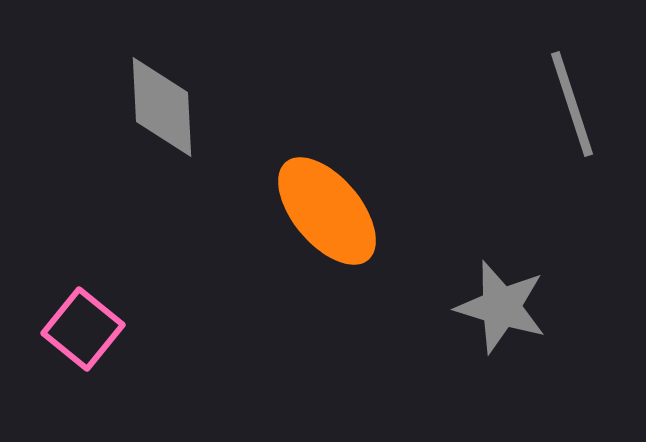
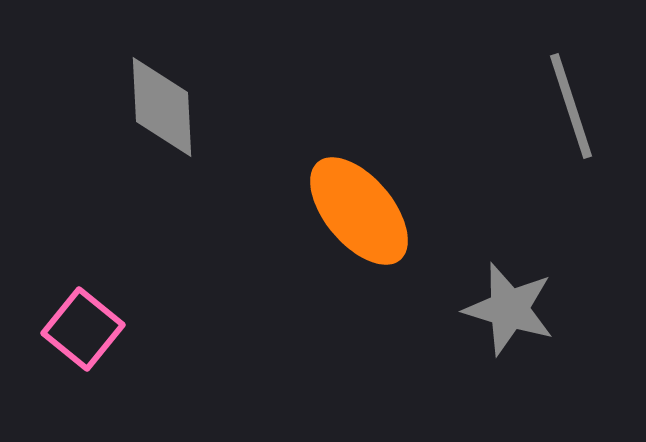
gray line: moved 1 px left, 2 px down
orange ellipse: moved 32 px right
gray star: moved 8 px right, 2 px down
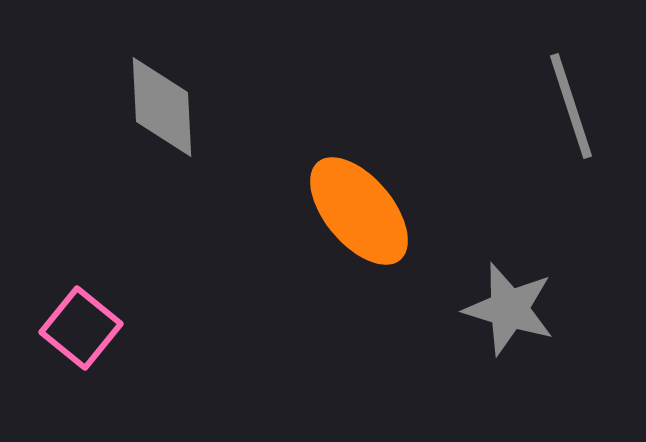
pink square: moved 2 px left, 1 px up
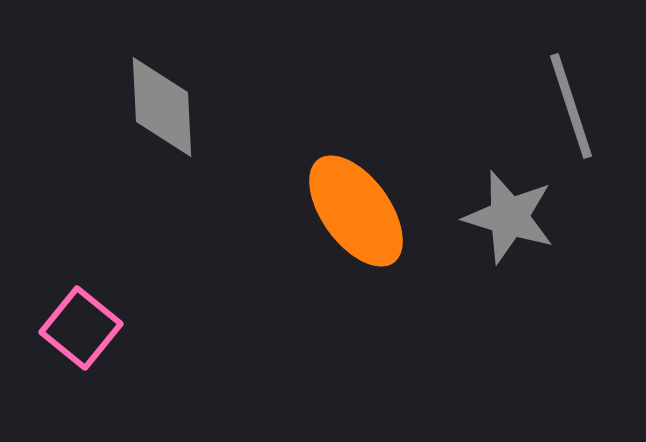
orange ellipse: moved 3 px left; rotated 4 degrees clockwise
gray star: moved 92 px up
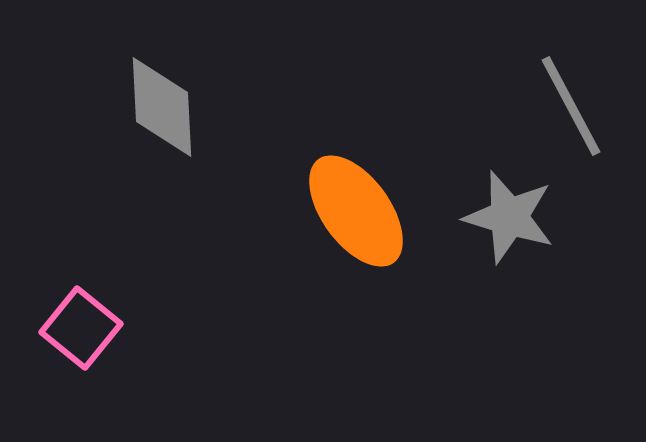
gray line: rotated 10 degrees counterclockwise
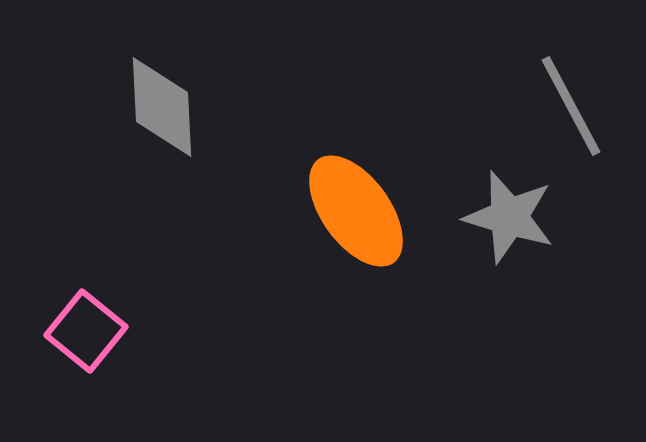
pink square: moved 5 px right, 3 px down
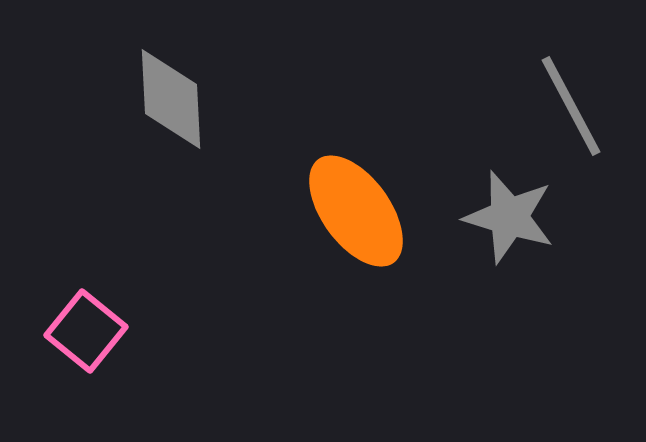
gray diamond: moved 9 px right, 8 px up
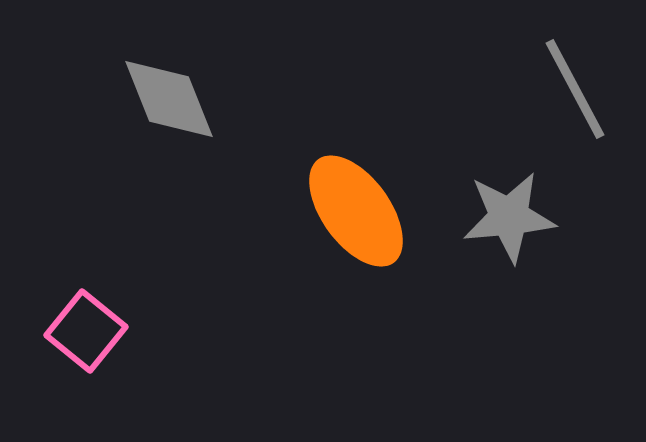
gray diamond: moved 2 px left; rotated 19 degrees counterclockwise
gray line: moved 4 px right, 17 px up
gray star: rotated 22 degrees counterclockwise
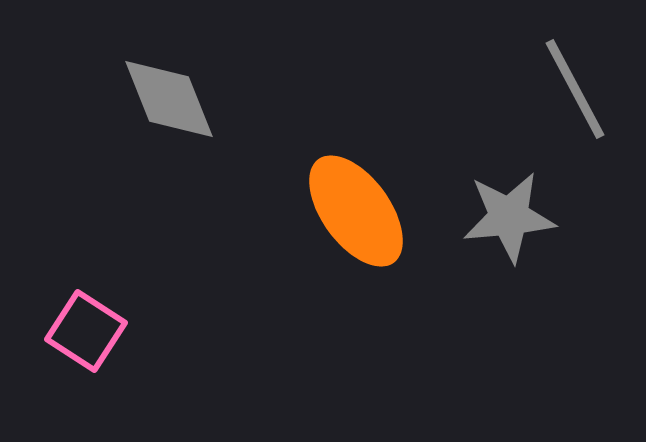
pink square: rotated 6 degrees counterclockwise
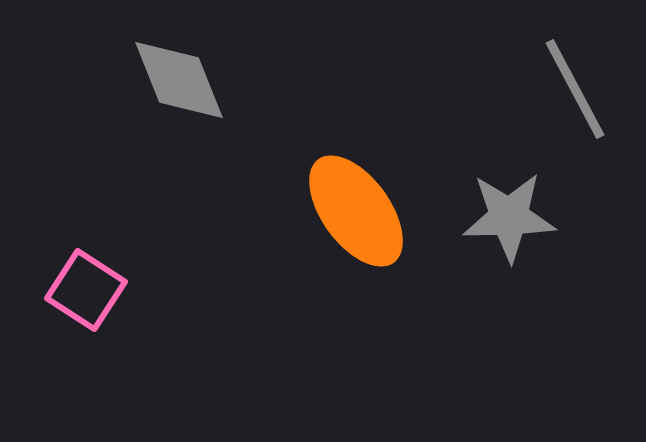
gray diamond: moved 10 px right, 19 px up
gray star: rotated 4 degrees clockwise
pink square: moved 41 px up
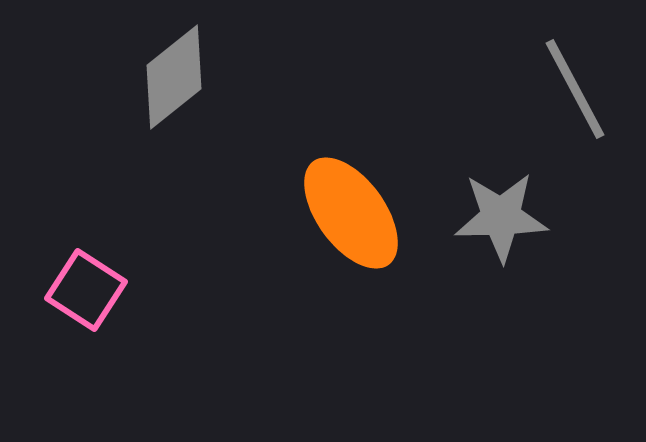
gray diamond: moved 5 px left, 3 px up; rotated 73 degrees clockwise
orange ellipse: moved 5 px left, 2 px down
gray star: moved 8 px left
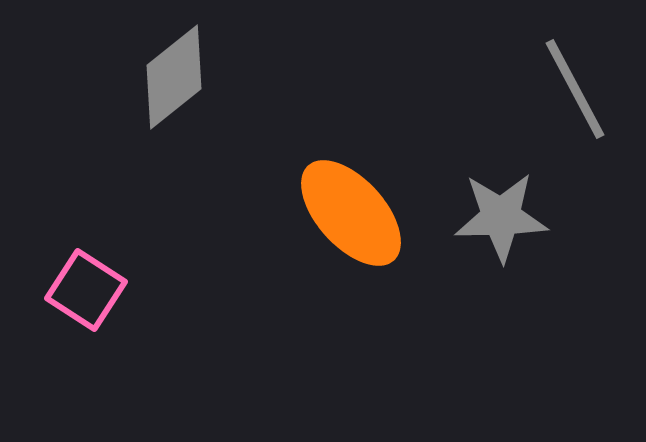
orange ellipse: rotated 6 degrees counterclockwise
